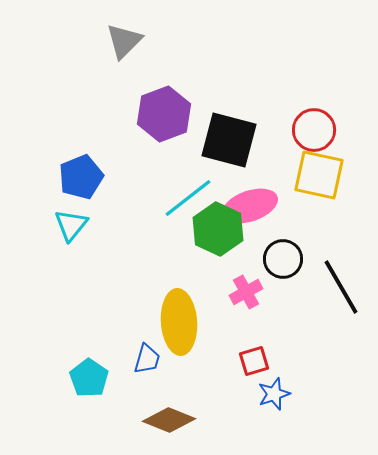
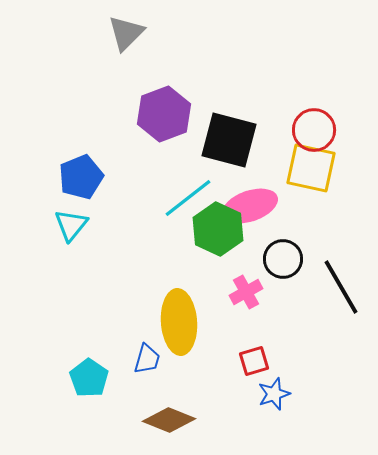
gray triangle: moved 2 px right, 8 px up
yellow square: moved 8 px left, 7 px up
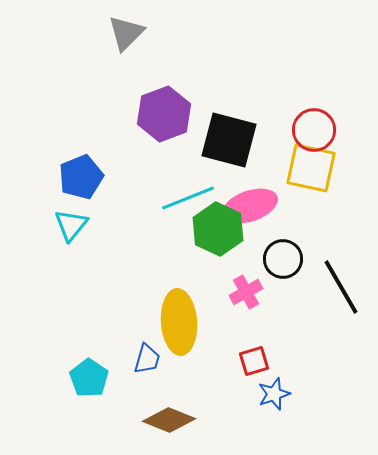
cyan line: rotated 16 degrees clockwise
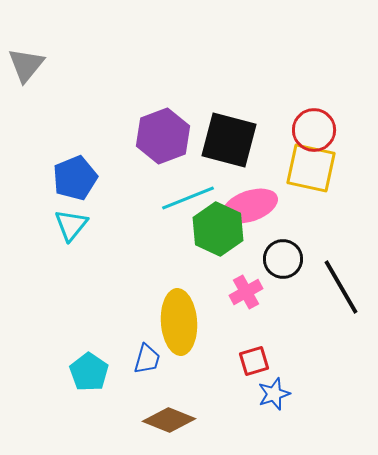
gray triangle: moved 100 px left, 32 px down; rotated 6 degrees counterclockwise
purple hexagon: moved 1 px left, 22 px down
blue pentagon: moved 6 px left, 1 px down
cyan pentagon: moved 6 px up
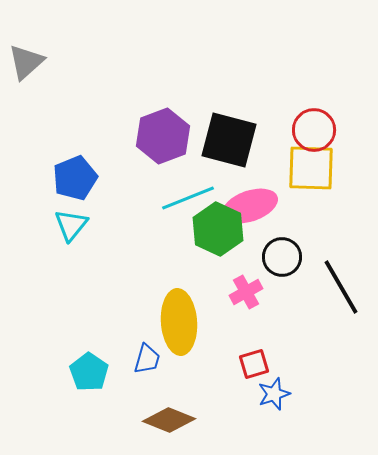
gray triangle: moved 3 px up; rotated 9 degrees clockwise
yellow square: rotated 10 degrees counterclockwise
black circle: moved 1 px left, 2 px up
red square: moved 3 px down
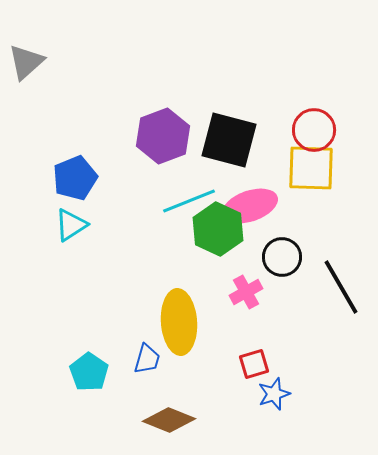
cyan line: moved 1 px right, 3 px down
cyan triangle: rotated 18 degrees clockwise
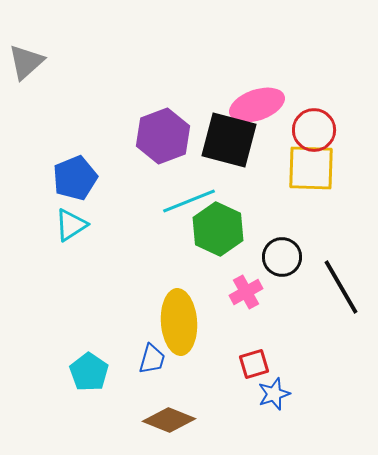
pink ellipse: moved 7 px right, 101 px up
blue trapezoid: moved 5 px right
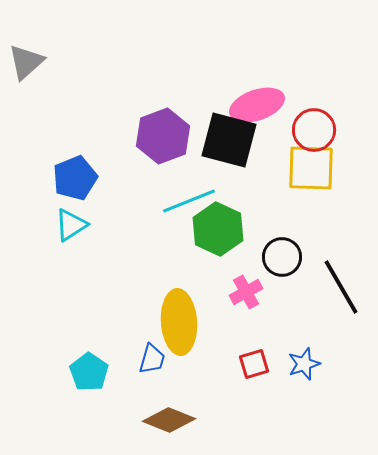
blue star: moved 30 px right, 30 px up
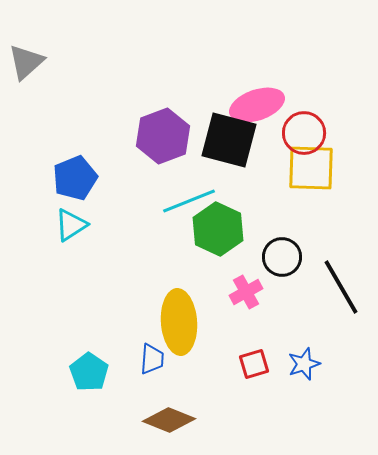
red circle: moved 10 px left, 3 px down
blue trapezoid: rotated 12 degrees counterclockwise
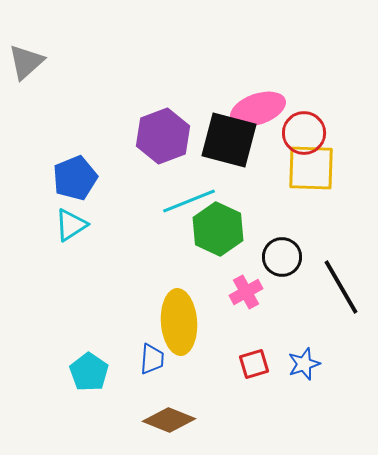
pink ellipse: moved 1 px right, 4 px down
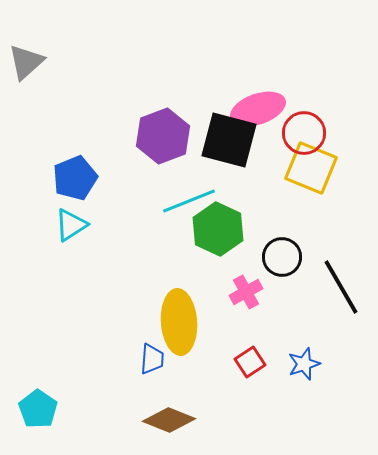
yellow square: rotated 20 degrees clockwise
red square: moved 4 px left, 2 px up; rotated 16 degrees counterclockwise
cyan pentagon: moved 51 px left, 37 px down
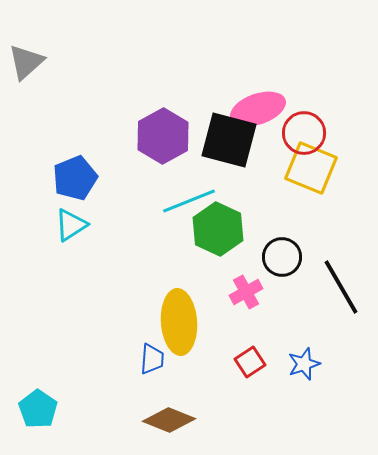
purple hexagon: rotated 8 degrees counterclockwise
